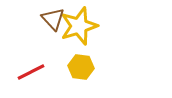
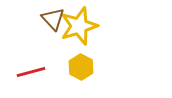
yellow hexagon: rotated 20 degrees clockwise
red line: rotated 12 degrees clockwise
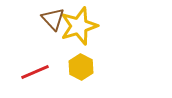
red line: moved 4 px right; rotated 8 degrees counterclockwise
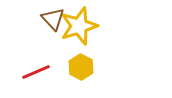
red line: moved 1 px right
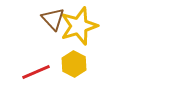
yellow hexagon: moved 7 px left, 3 px up
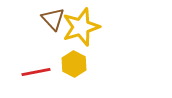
yellow star: moved 2 px right, 1 px down
red line: rotated 12 degrees clockwise
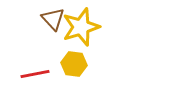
yellow hexagon: rotated 20 degrees counterclockwise
red line: moved 1 px left, 2 px down
